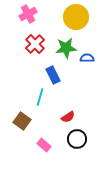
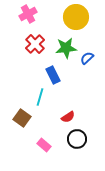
blue semicircle: rotated 40 degrees counterclockwise
brown square: moved 3 px up
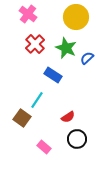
pink cross: rotated 24 degrees counterclockwise
green star: rotated 30 degrees clockwise
blue rectangle: rotated 30 degrees counterclockwise
cyan line: moved 3 px left, 3 px down; rotated 18 degrees clockwise
pink rectangle: moved 2 px down
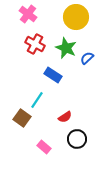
red cross: rotated 18 degrees counterclockwise
red semicircle: moved 3 px left
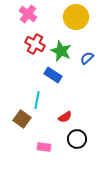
green star: moved 5 px left, 3 px down
cyan line: rotated 24 degrees counterclockwise
brown square: moved 1 px down
pink rectangle: rotated 32 degrees counterclockwise
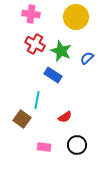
pink cross: moved 3 px right; rotated 30 degrees counterclockwise
black circle: moved 6 px down
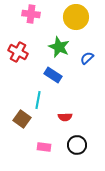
red cross: moved 17 px left, 8 px down
green star: moved 2 px left, 4 px up
cyan line: moved 1 px right
red semicircle: rotated 32 degrees clockwise
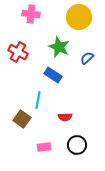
yellow circle: moved 3 px right
pink rectangle: rotated 16 degrees counterclockwise
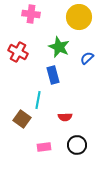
blue rectangle: rotated 42 degrees clockwise
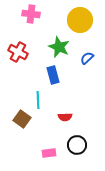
yellow circle: moved 1 px right, 3 px down
cyan line: rotated 12 degrees counterclockwise
pink rectangle: moved 5 px right, 6 px down
